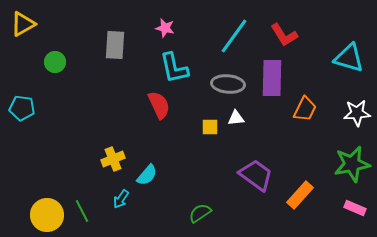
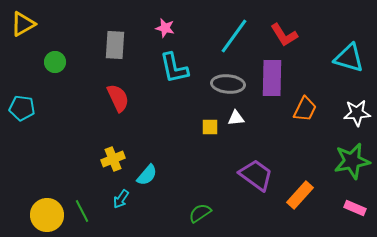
red semicircle: moved 41 px left, 7 px up
green star: moved 3 px up
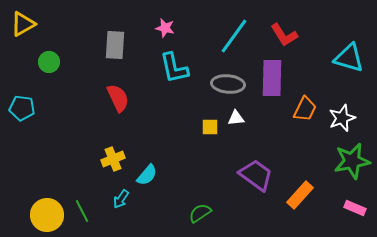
green circle: moved 6 px left
white star: moved 15 px left, 5 px down; rotated 16 degrees counterclockwise
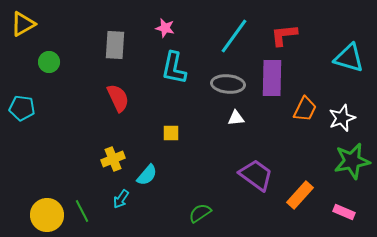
red L-shape: rotated 116 degrees clockwise
cyan L-shape: rotated 24 degrees clockwise
yellow square: moved 39 px left, 6 px down
pink rectangle: moved 11 px left, 4 px down
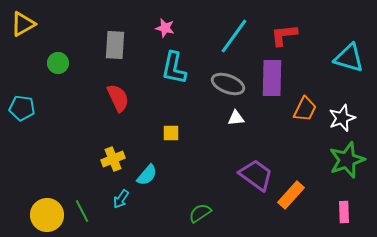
green circle: moved 9 px right, 1 px down
gray ellipse: rotated 16 degrees clockwise
green star: moved 5 px left, 1 px up; rotated 9 degrees counterclockwise
orange rectangle: moved 9 px left
pink rectangle: rotated 65 degrees clockwise
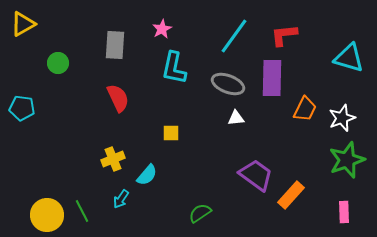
pink star: moved 3 px left, 1 px down; rotated 30 degrees clockwise
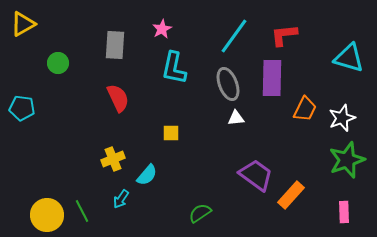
gray ellipse: rotated 48 degrees clockwise
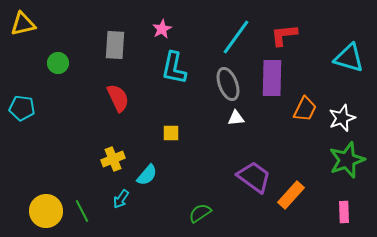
yellow triangle: rotated 16 degrees clockwise
cyan line: moved 2 px right, 1 px down
purple trapezoid: moved 2 px left, 2 px down
yellow circle: moved 1 px left, 4 px up
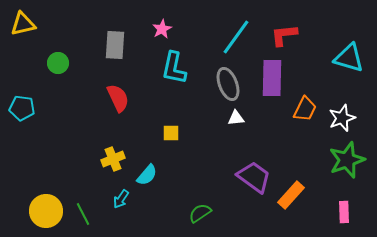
green line: moved 1 px right, 3 px down
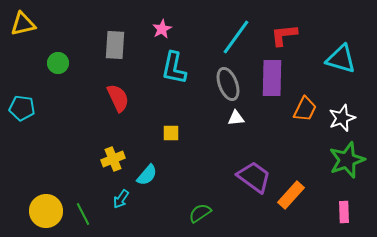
cyan triangle: moved 8 px left, 1 px down
